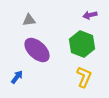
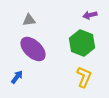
green hexagon: moved 1 px up
purple ellipse: moved 4 px left, 1 px up
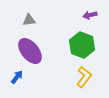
green hexagon: moved 2 px down
purple ellipse: moved 3 px left, 2 px down; rotated 8 degrees clockwise
yellow L-shape: rotated 15 degrees clockwise
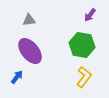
purple arrow: rotated 40 degrees counterclockwise
green hexagon: rotated 10 degrees counterclockwise
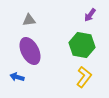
purple ellipse: rotated 12 degrees clockwise
blue arrow: rotated 112 degrees counterclockwise
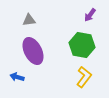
purple ellipse: moved 3 px right
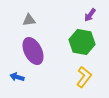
green hexagon: moved 3 px up
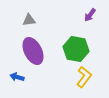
green hexagon: moved 6 px left, 7 px down
